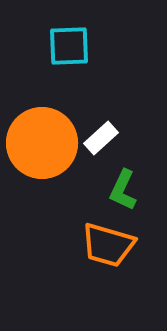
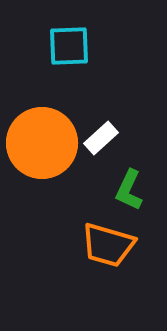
green L-shape: moved 6 px right
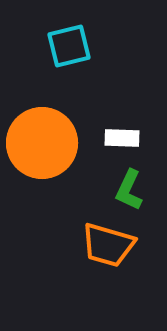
cyan square: rotated 12 degrees counterclockwise
white rectangle: moved 21 px right; rotated 44 degrees clockwise
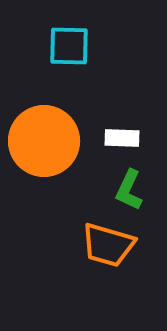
cyan square: rotated 15 degrees clockwise
orange circle: moved 2 px right, 2 px up
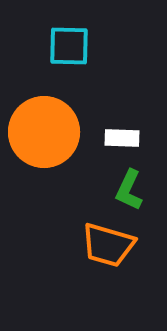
orange circle: moved 9 px up
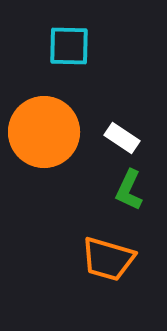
white rectangle: rotated 32 degrees clockwise
orange trapezoid: moved 14 px down
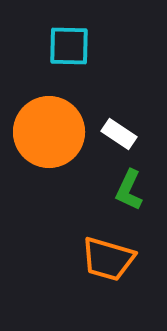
orange circle: moved 5 px right
white rectangle: moved 3 px left, 4 px up
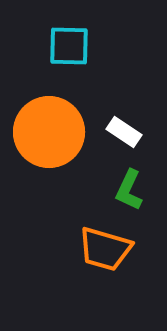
white rectangle: moved 5 px right, 2 px up
orange trapezoid: moved 3 px left, 10 px up
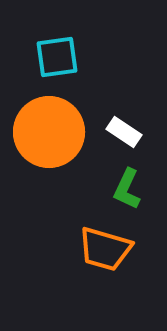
cyan square: moved 12 px left, 11 px down; rotated 9 degrees counterclockwise
green L-shape: moved 2 px left, 1 px up
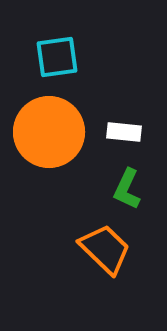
white rectangle: rotated 28 degrees counterclockwise
orange trapezoid: rotated 152 degrees counterclockwise
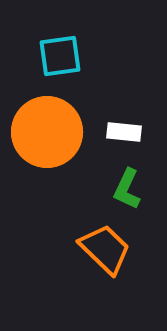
cyan square: moved 3 px right, 1 px up
orange circle: moved 2 px left
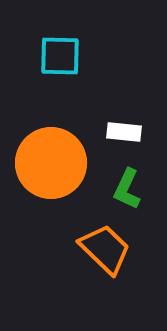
cyan square: rotated 9 degrees clockwise
orange circle: moved 4 px right, 31 px down
